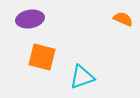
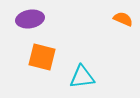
cyan triangle: rotated 12 degrees clockwise
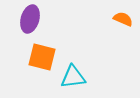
purple ellipse: rotated 64 degrees counterclockwise
cyan triangle: moved 9 px left
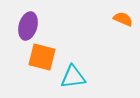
purple ellipse: moved 2 px left, 7 px down
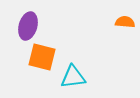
orange semicircle: moved 2 px right, 3 px down; rotated 18 degrees counterclockwise
